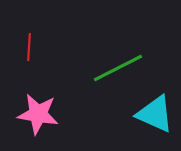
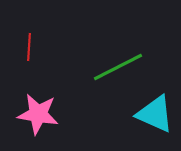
green line: moved 1 px up
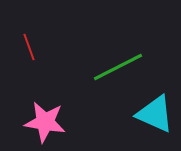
red line: rotated 24 degrees counterclockwise
pink star: moved 7 px right, 8 px down
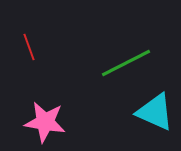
green line: moved 8 px right, 4 px up
cyan triangle: moved 2 px up
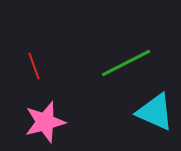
red line: moved 5 px right, 19 px down
pink star: rotated 24 degrees counterclockwise
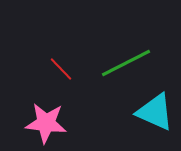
red line: moved 27 px right, 3 px down; rotated 24 degrees counterclockwise
pink star: moved 1 px right, 1 px down; rotated 21 degrees clockwise
